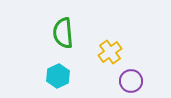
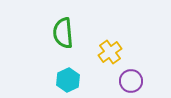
cyan hexagon: moved 10 px right, 4 px down
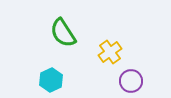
green semicircle: rotated 28 degrees counterclockwise
cyan hexagon: moved 17 px left
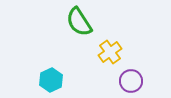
green semicircle: moved 16 px right, 11 px up
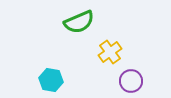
green semicircle: rotated 80 degrees counterclockwise
cyan hexagon: rotated 25 degrees counterclockwise
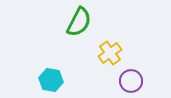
green semicircle: rotated 40 degrees counterclockwise
yellow cross: moved 1 px down
